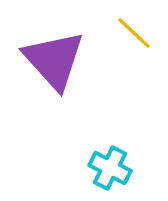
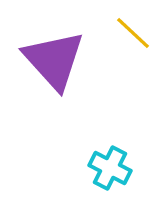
yellow line: moved 1 px left
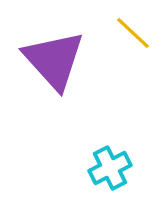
cyan cross: rotated 36 degrees clockwise
